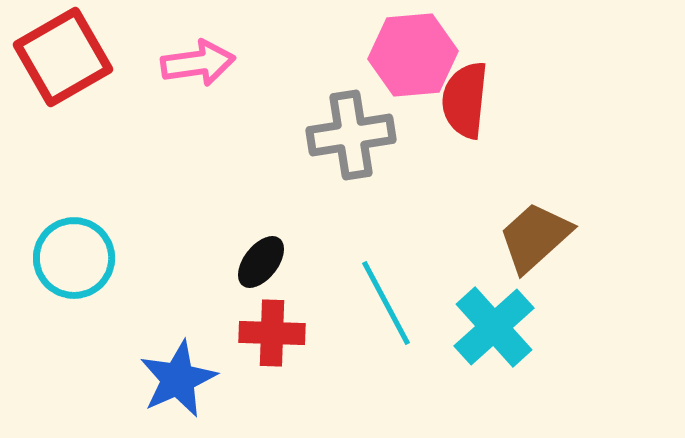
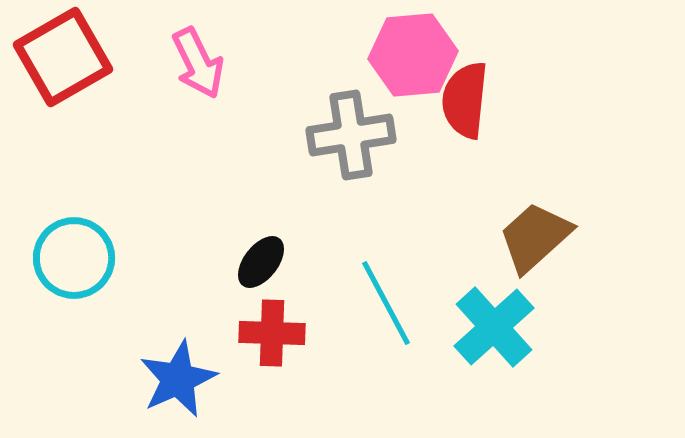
pink arrow: rotated 72 degrees clockwise
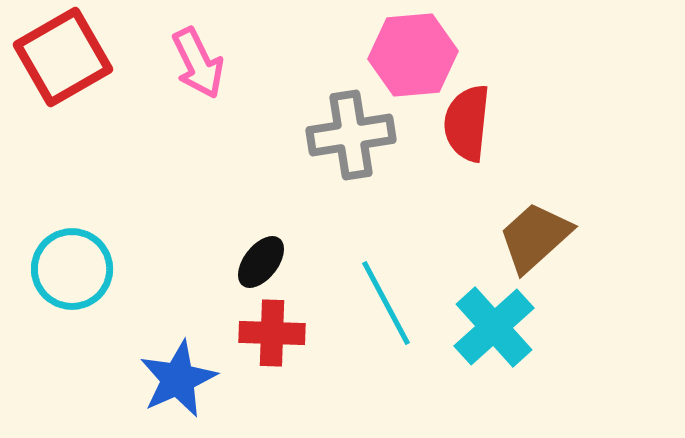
red semicircle: moved 2 px right, 23 px down
cyan circle: moved 2 px left, 11 px down
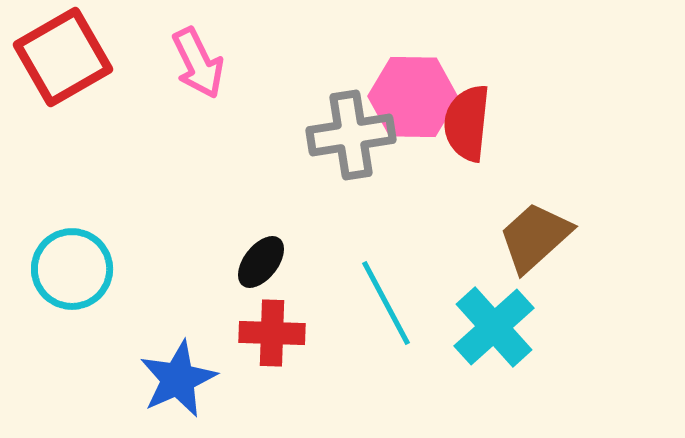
pink hexagon: moved 42 px down; rotated 6 degrees clockwise
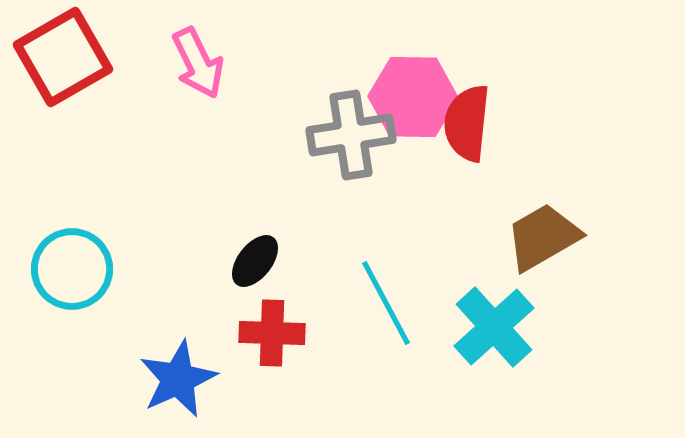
brown trapezoid: moved 8 px right; rotated 12 degrees clockwise
black ellipse: moved 6 px left, 1 px up
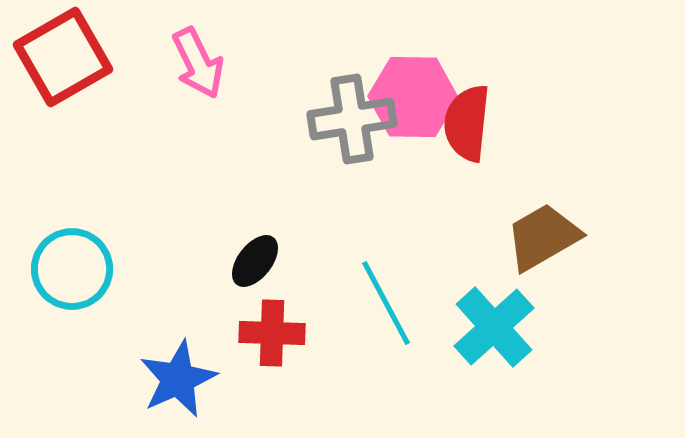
gray cross: moved 1 px right, 16 px up
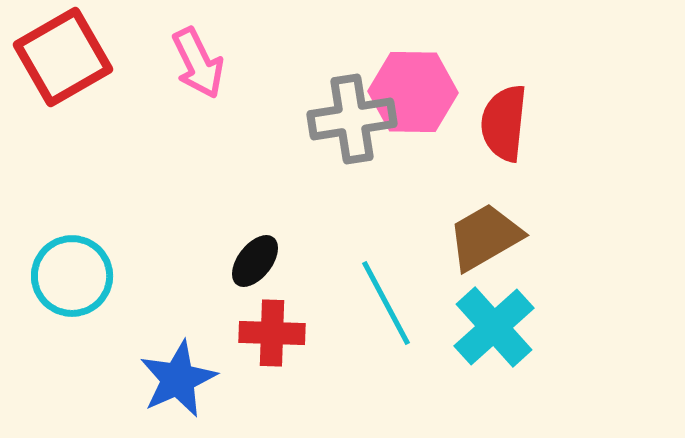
pink hexagon: moved 5 px up
red semicircle: moved 37 px right
brown trapezoid: moved 58 px left
cyan circle: moved 7 px down
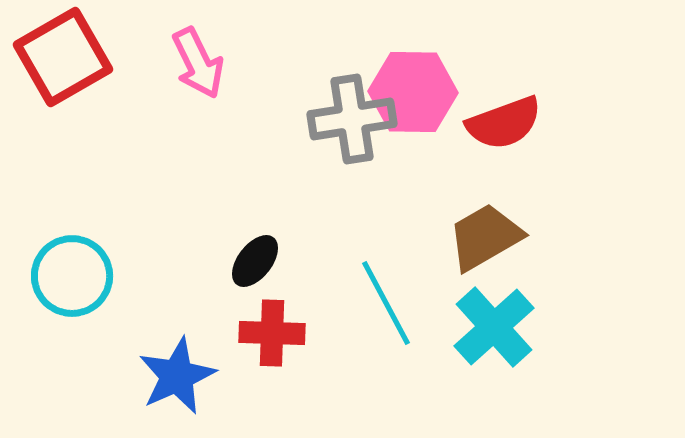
red semicircle: rotated 116 degrees counterclockwise
blue star: moved 1 px left, 3 px up
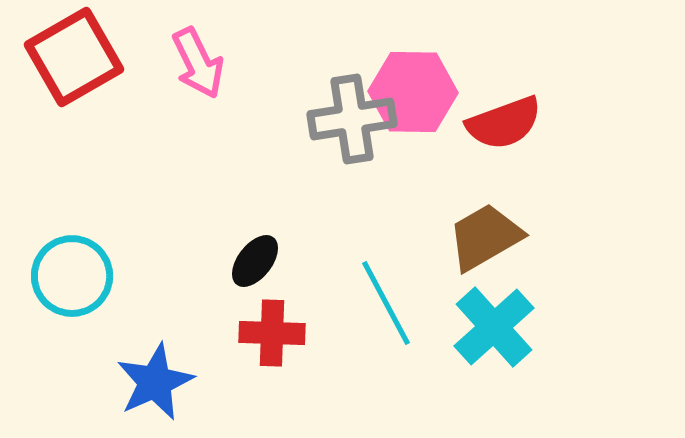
red square: moved 11 px right
blue star: moved 22 px left, 6 px down
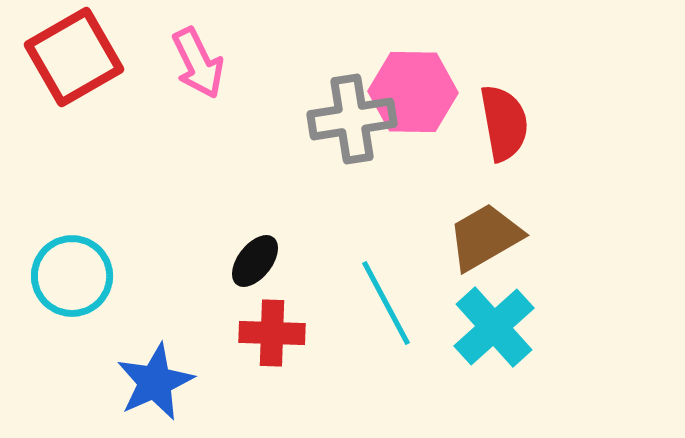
red semicircle: rotated 80 degrees counterclockwise
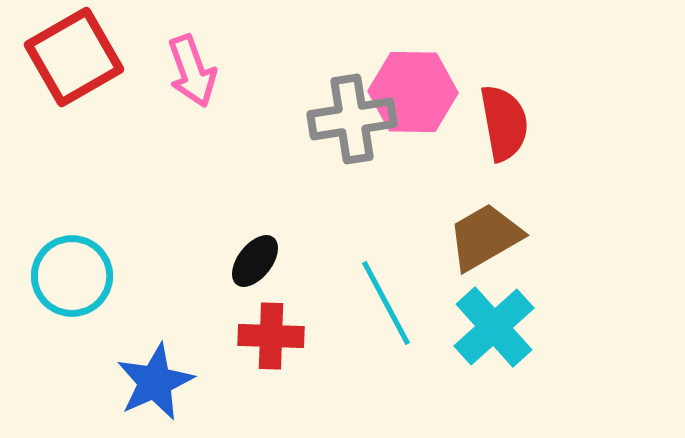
pink arrow: moved 6 px left, 8 px down; rotated 6 degrees clockwise
red cross: moved 1 px left, 3 px down
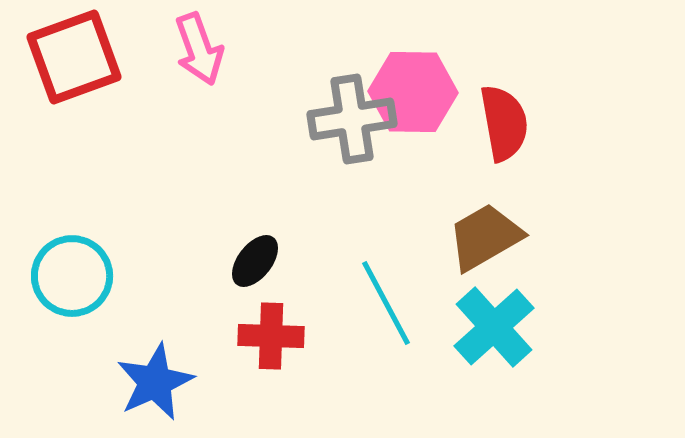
red square: rotated 10 degrees clockwise
pink arrow: moved 7 px right, 22 px up
